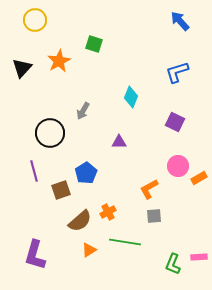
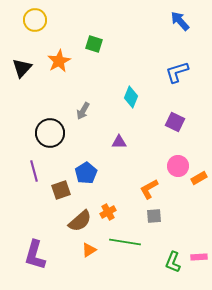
green L-shape: moved 2 px up
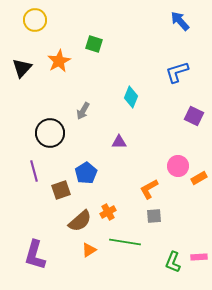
purple square: moved 19 px right, 6 px up
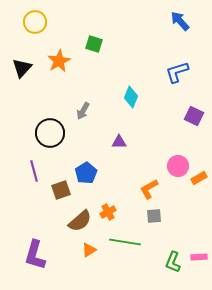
yellow circle: moved 2 px down
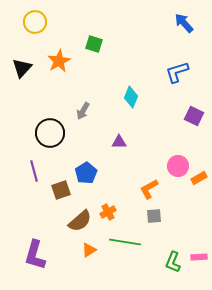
blue arrow: moved 4 px right, 2 px down
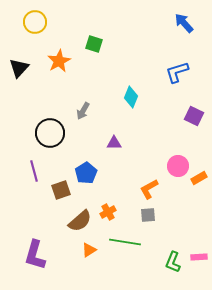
black triangle: moved 3 px left
purple triangle: moved 5 px left, 1 px down
gray square: moved 6 px left, 1 px up
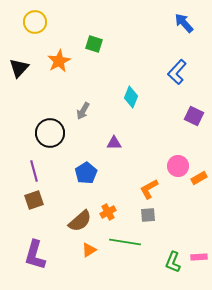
blue L-shape: rotated 30 degrees counterclockwise
brown square: moved 27 px left, 10 px down
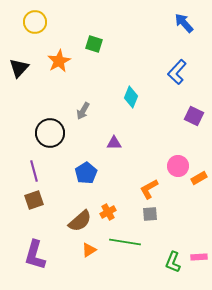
gray square: moved 2 px right, 1 px up
